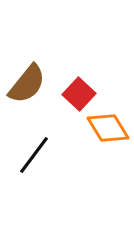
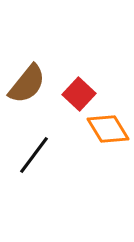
orange diamond: moved 1 px down
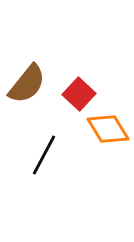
black line: moved 10 px right; rotated 9 degrees counterclockwise
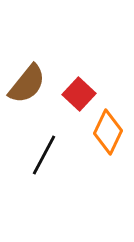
orange diamond: moved 3 px down; rotated 57 degrees clockwise
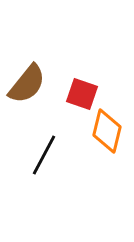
red square: moved 3 px right; rotated 24 degrees counterclockwise
orange diamond: moved 1 px left, 1 px up; rotated 12 degrees counterclockwise
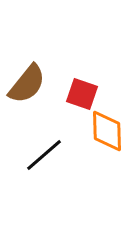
orange diamond: rotated 15 degrees counterclockwise
black line: rotated 21 degrees clockwise
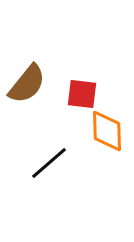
red square: rotated 12 degrees counterclockwise
black line: moved 5 px right, 8 px down
